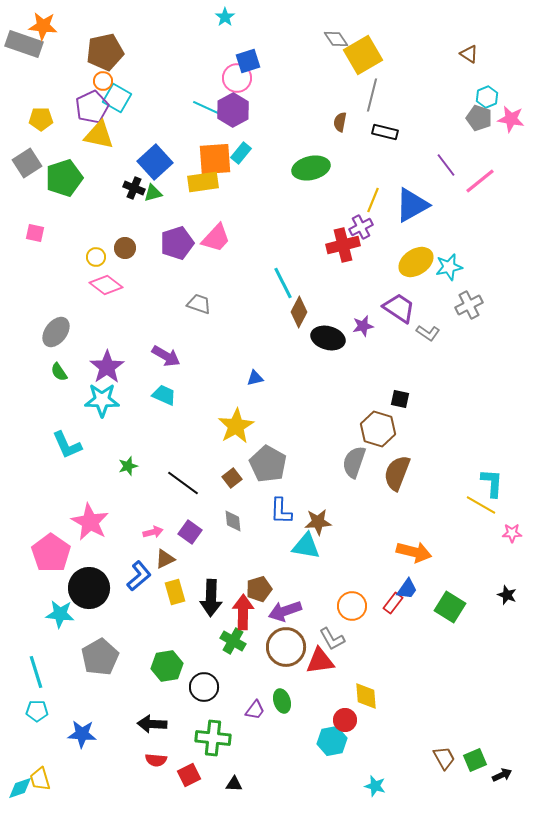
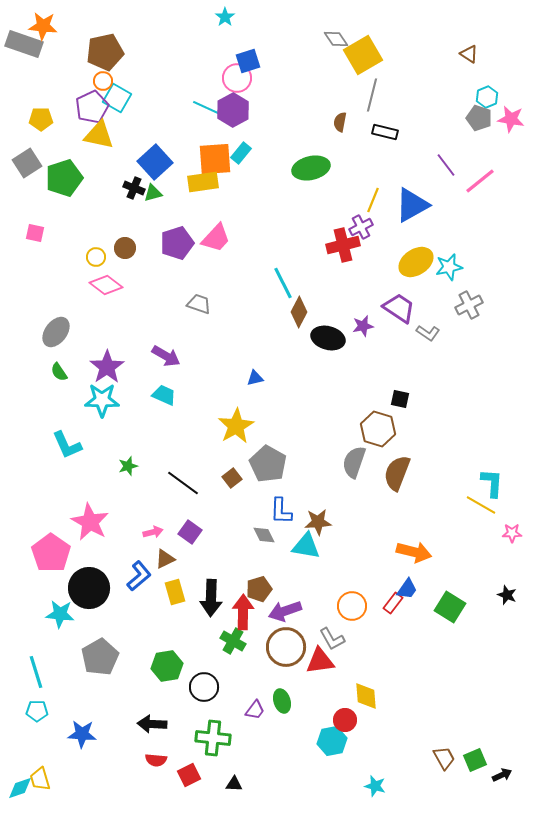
gray diamond at (233, 521): moved 31 px right, 14 px down; rotated 20 degrees counterclockwise
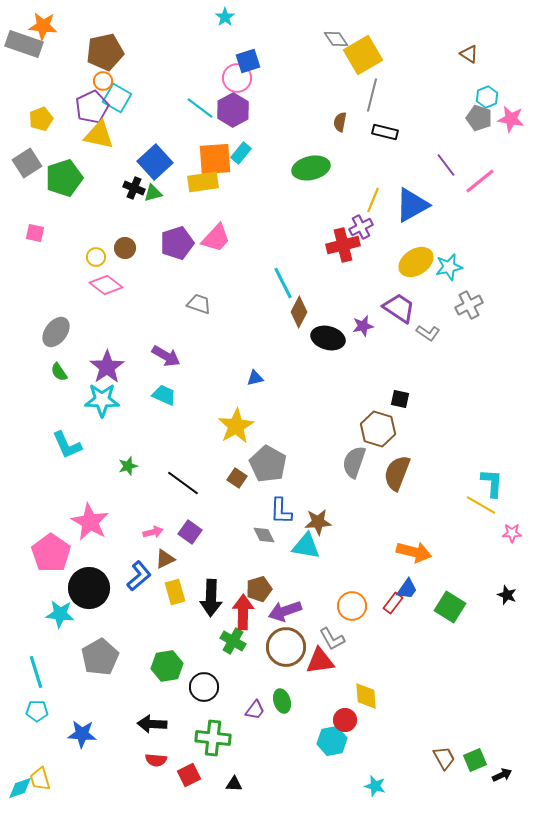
cyan line at (207, 108): moved 7 px left; rotated 12 degrees clockwise
yellow pentagon at (41, 119): rotated 20 degrees counterclockwise
brown square at (232, 478): moved 5 px right; rotated 18 degrees counterclockwise
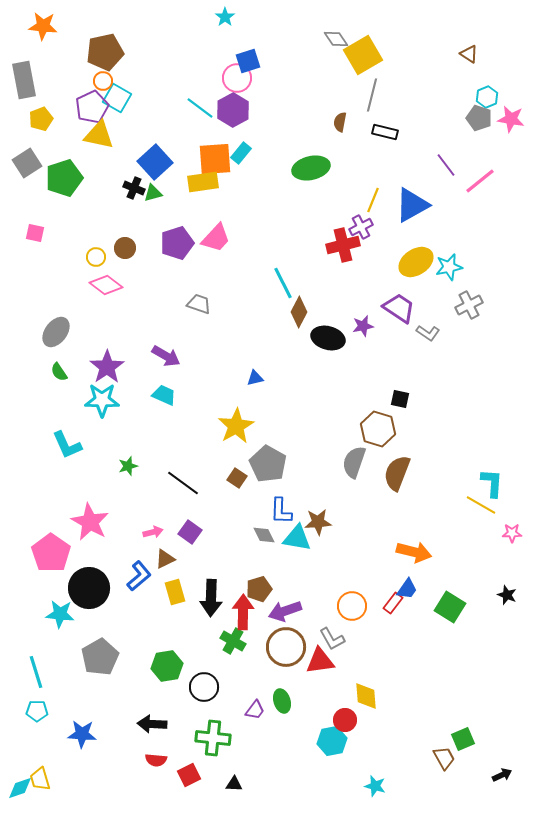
gray rectangle at (24, 44): moved 36 px down; rotated 60 degrees clockwise
cyan triangle at (306, 546): moved 9 px left, 8 px up
green square at (475, 760): moved 12 px left, 21 px up
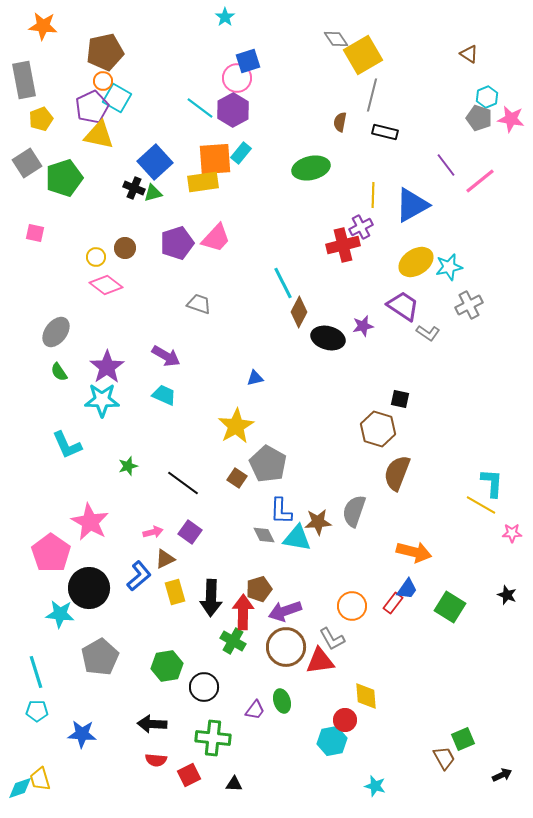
yellow line at (373, 200): moved 5 px up; rotated 20 degrees counterclockwise
purple trapezoid at (399, 308): moved 4 px right, 2 px up
gray semicircle at (354, 462): moved 49 px down
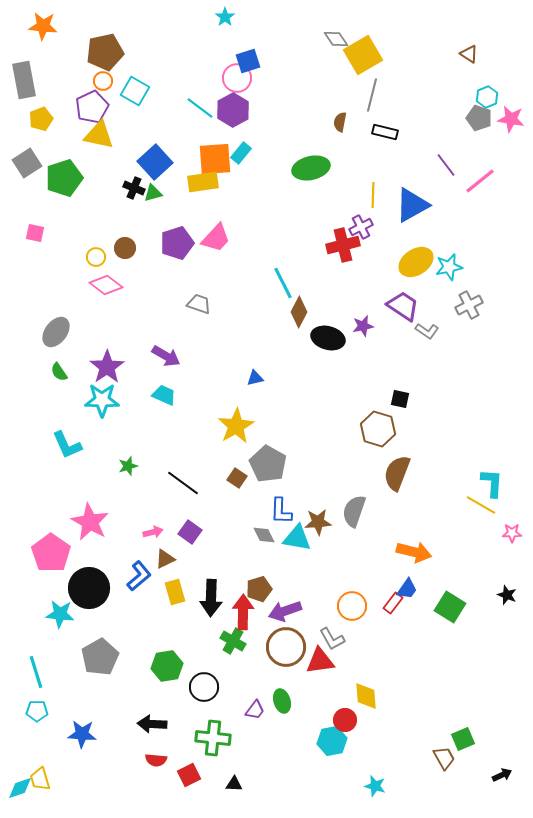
cyan square at (117, 98): moved 18 px right, 7 px up
gray L-shape at (428, 333): moved 1 px left, 2 px up
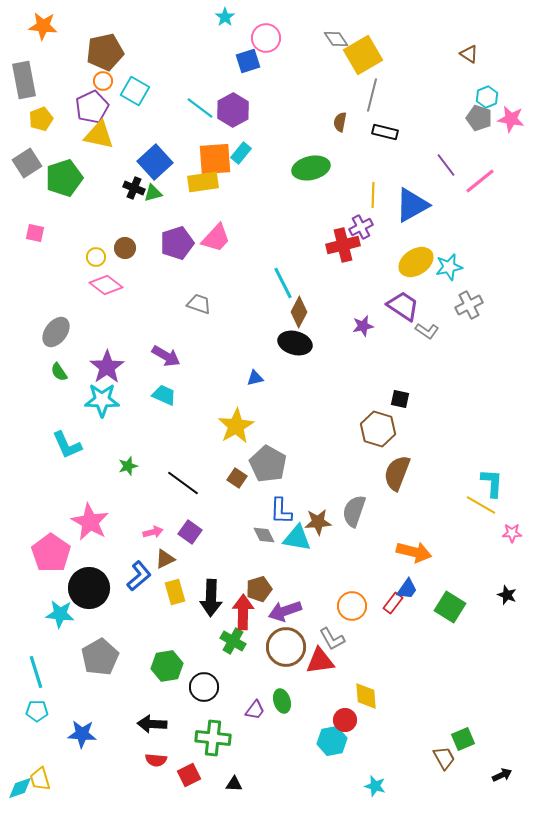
pink circle at (237, 78): moved 29 px right, 40 px up
black ellipse at (328, 338): moved 33 px left, 5 px down
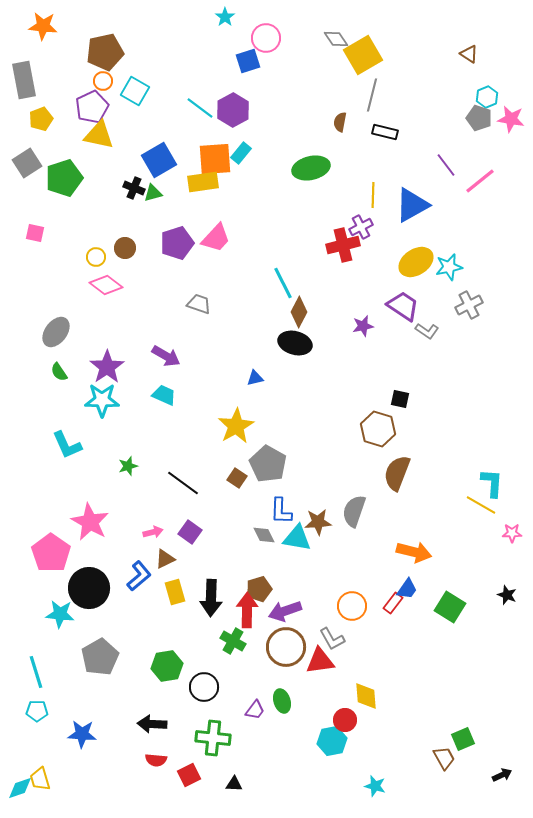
blue square at (155, 162): moved 4 px right, 2 px up; rotated 12 degrees clockwise
red arrow at (243, 612): moved 4 px right, 2 px up
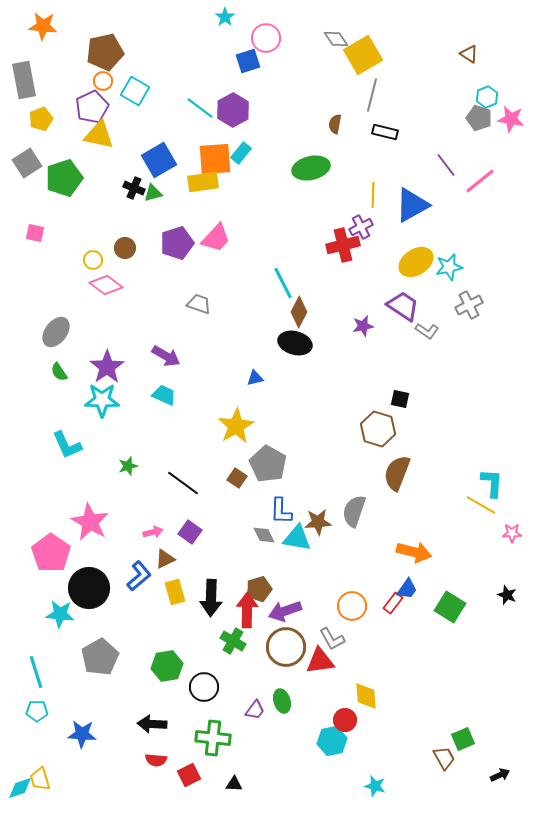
brown semicircle at (340, 122): moved 5 px left, 2 px down
yellow circle at (96, 257): moved 3 px left, 3 px down
black arrow at (502, 775): moved 2 px left
